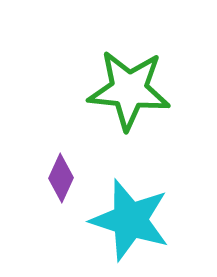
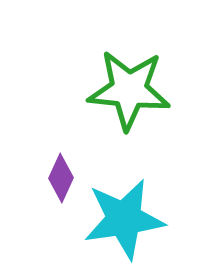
cyan star: moved 6 px left, 1 px up; rotated 26 degrees counterclockwise
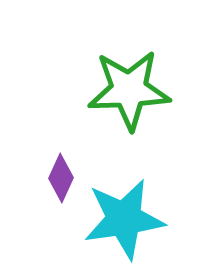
green star: rotated 8 degrees counterclockwise
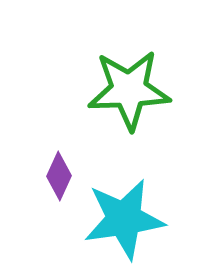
purple diamond: moved 2 px left, 2 px up
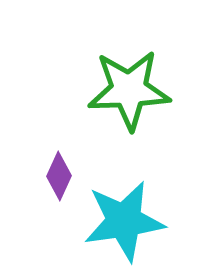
cyan star: moved 2 px down
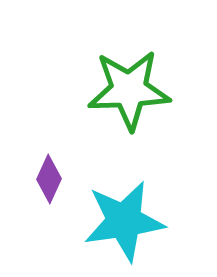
purple diamond: moved 10 px left, 3 px down
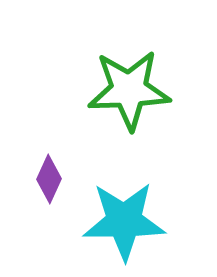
cyan star: rotated 8 degrees clockwise
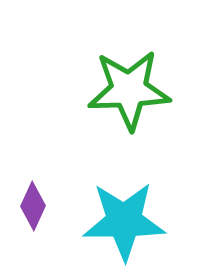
purple diamond: moved 16 px left, 27 px down
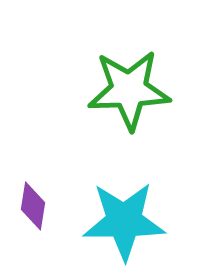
purple diamond: rotated 15 degrees counterclockwise
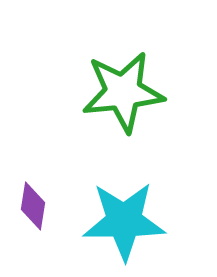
green star: moved 6 px left, 2 px down; rotated 4 degrees counterclockwise
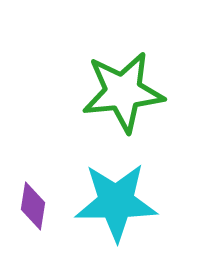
cyan star: moved 8 px left, 19 px up
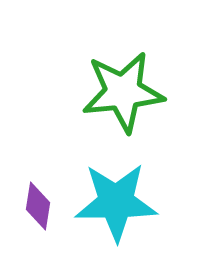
purple diamond: moved 5 px right
